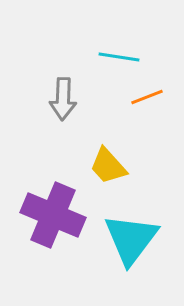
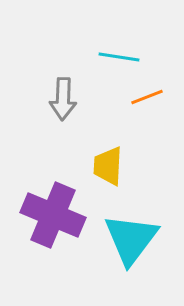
yellow trapezoid: rotated 45 degrees clockwise
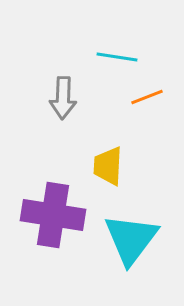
cyan line: moved 2 px left
gray arrow: moved 1 px up
purple cross: rotated 14 degrees counterclockwise
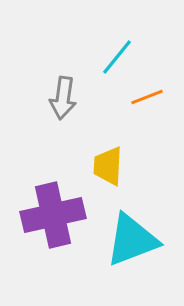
cyan line: rotated 60 degrees counterclockwise
gray arrow: rotated 6 degrees clockwise
purple cross: rotated 22 degrees counterclockwise
cyan triangle: moved 1 px right, 1 px down; rotated 32 degrees clockwise
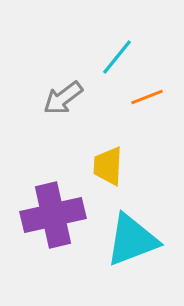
gray arrow: rotated 45 degrees clockwise
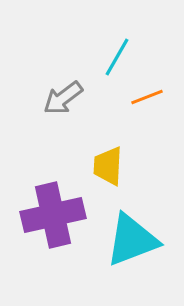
cyan line: rotated 9 degrees counterclockwise
